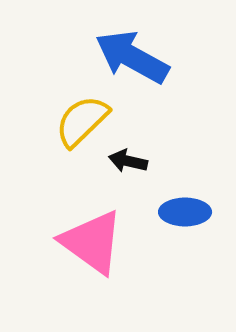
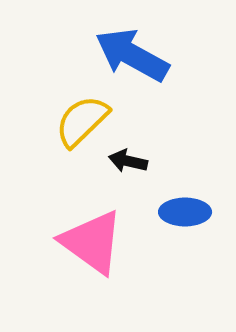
blue arrow: moved 2 px up
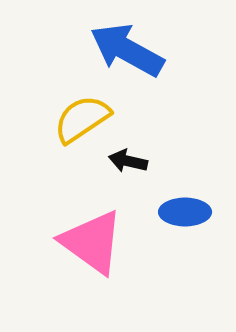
blue arrow: moved 5 px left, 5 px up
yellow semicircle: moved 2 px up; rotated 10 degrees clockwise
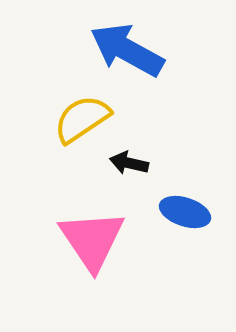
black arrow: moved 1 px right, 2 px down
blue ellipse: rotated 18 degrees clockwise
pink triangle: moved 2 px up; rotated 20 degrees clockwise
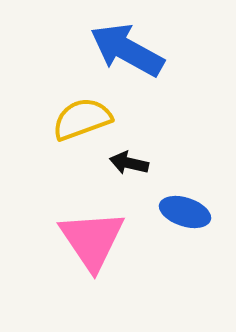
yellow semicircle: rotated 14 degrees clockwise
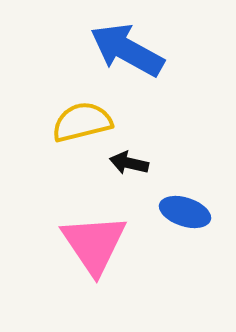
yellow semicircle: moved 3 px down; rotated 6 degrees clockwise
pink triangle: moved 2 px right, 4 px down
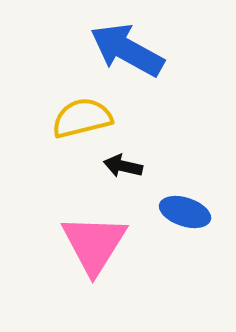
yellow semicircle: moved 4 px up
black arrow: moved 6 px left, 3 px down
pink triangle: rotated 6 degrees clockwise
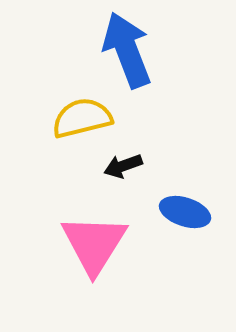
blue arrow: rotated 40 degrees clockwise
black arrow: rotated 33 degrees counterclockwise
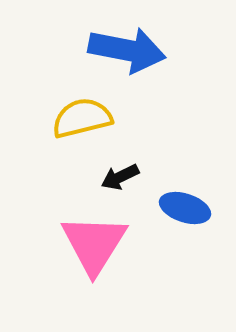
blue arrow: rotated 122 degrees clockwise
black arrow: moved 3 px left, 11 px down; rotated 6 degrees counterclockwise
blue ellipse: moved 4 px up
